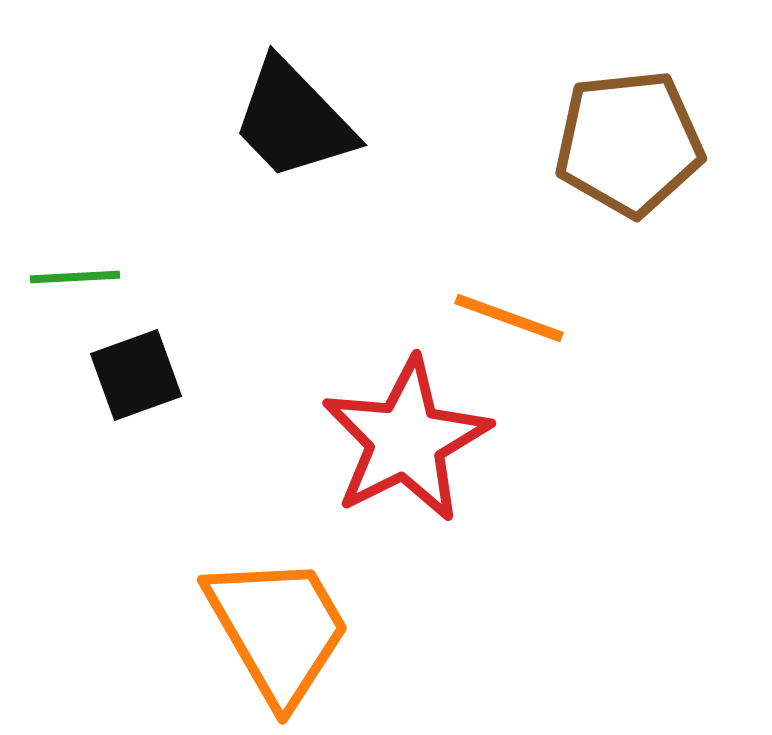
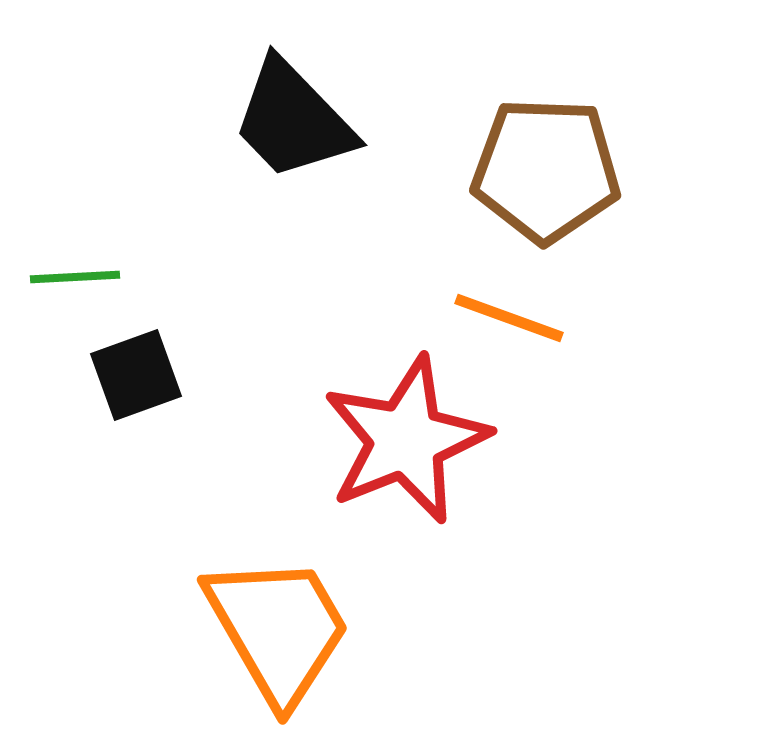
brown pentagon: moved 83 px left, 27 px down; rotated 8 degrees clockwise
red star: rotated 5 degrees clockwise
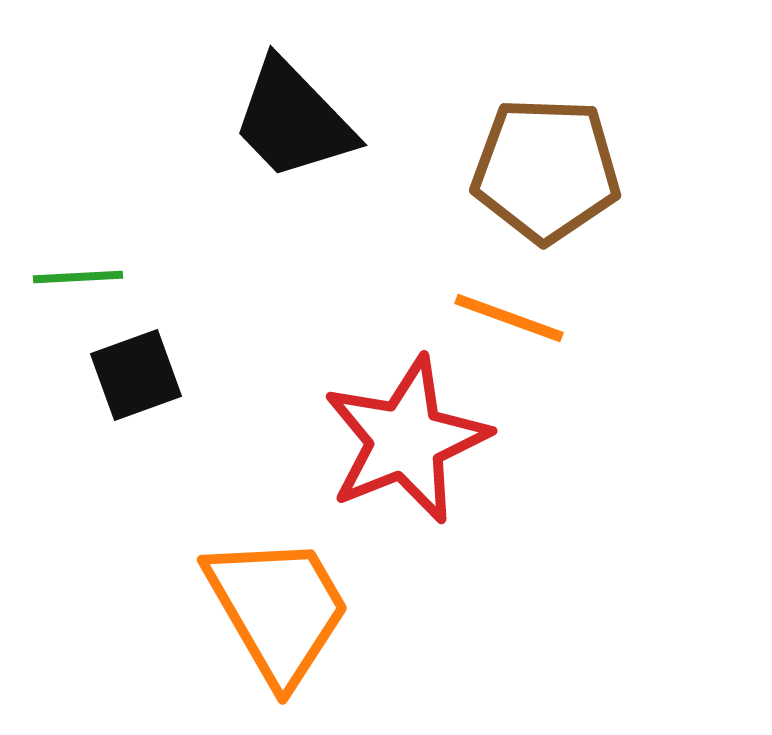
green line: moved 3 px right
orange trapezoid: moved 20 px up
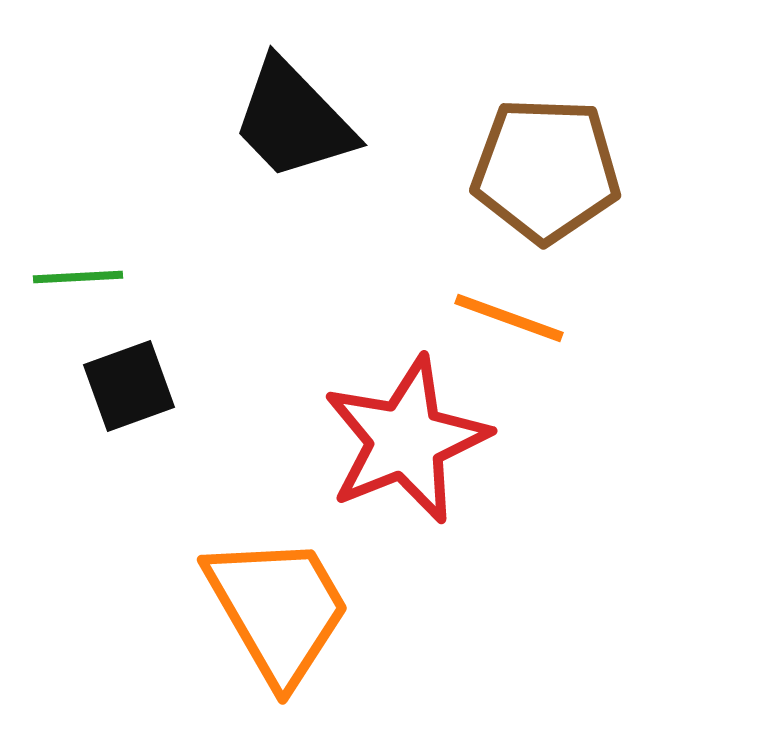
black square: moved 7 px left, 11 px down
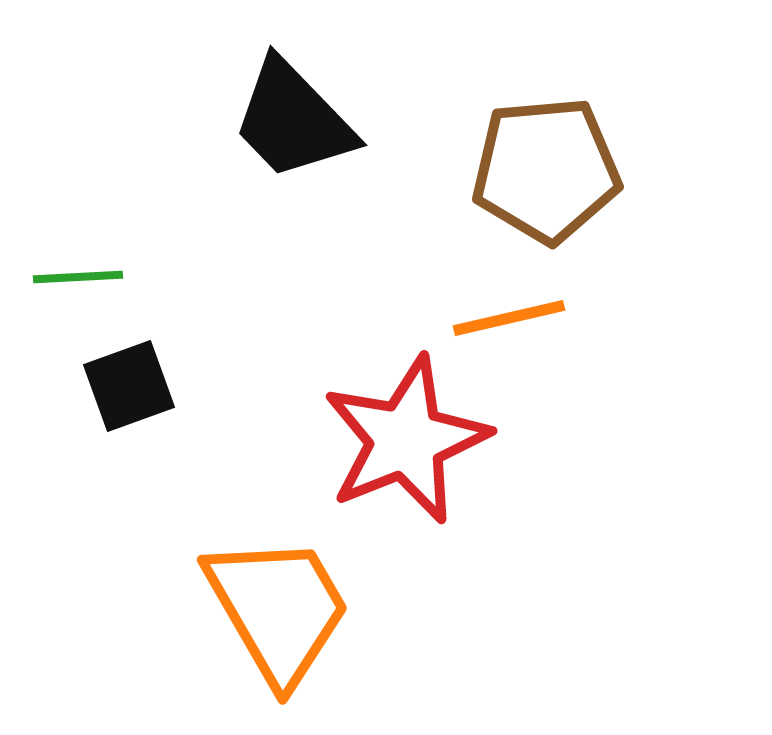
brown pentagon: rotated 7 degrees counterclockwise
orange line: rotated 33 degrees counterclockwise
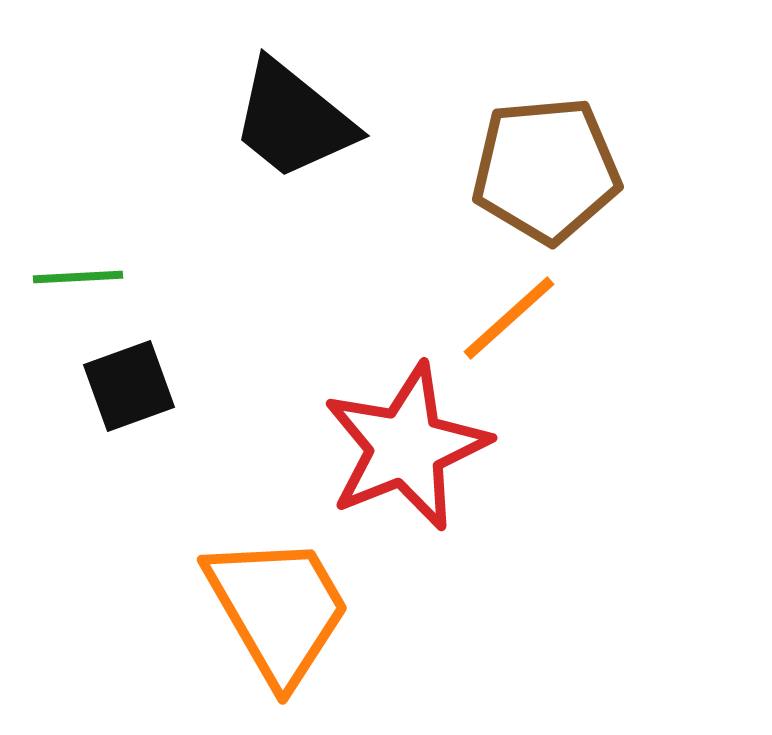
black trapezoid: rotated 7 degrees counterclockwise
orange line: rotated 29 degrees counterclockwise
red star: moved 7 px down
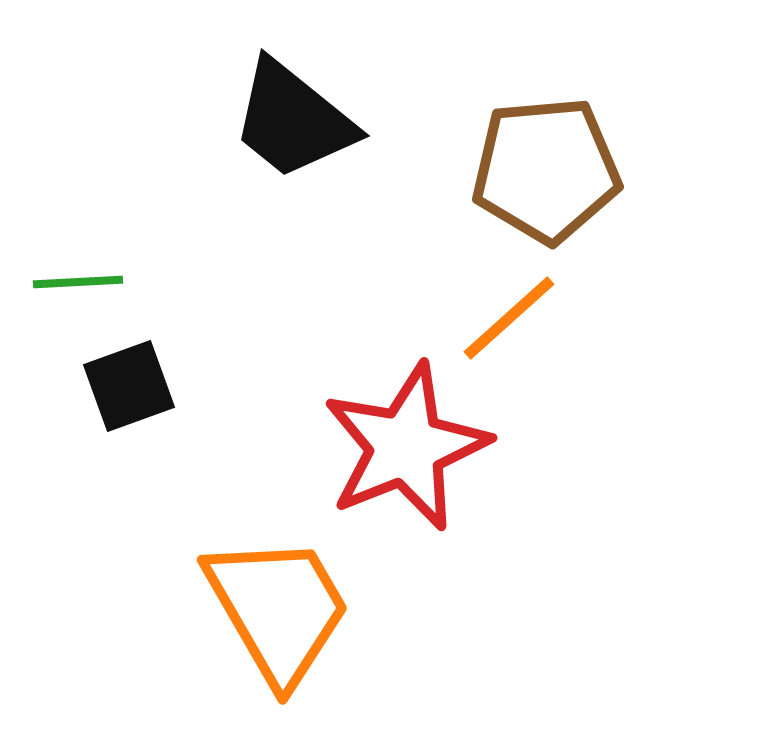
green line: moved 5 px down
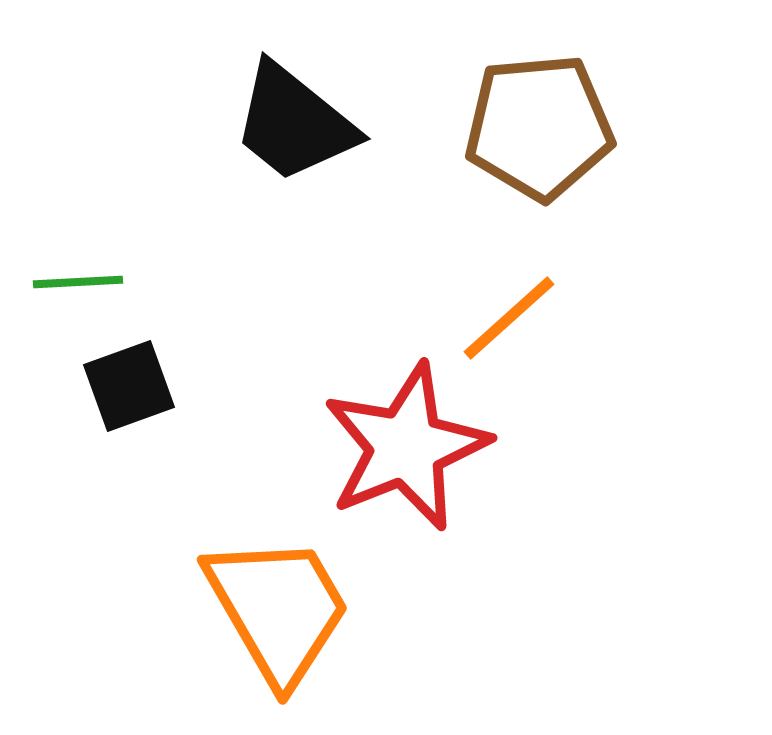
black trapezoid: moved 1 px right, 3 px down
brown pentagon: moved 7 px left, 43 px up
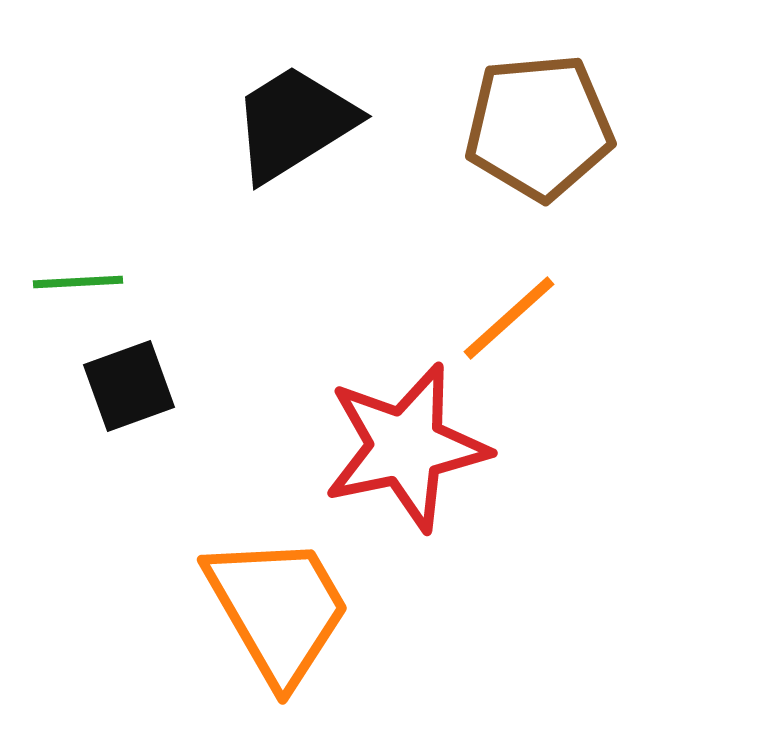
black trapezoid: rotated 109 degrees clockwise
red star: rotated 10 degrees clockwise
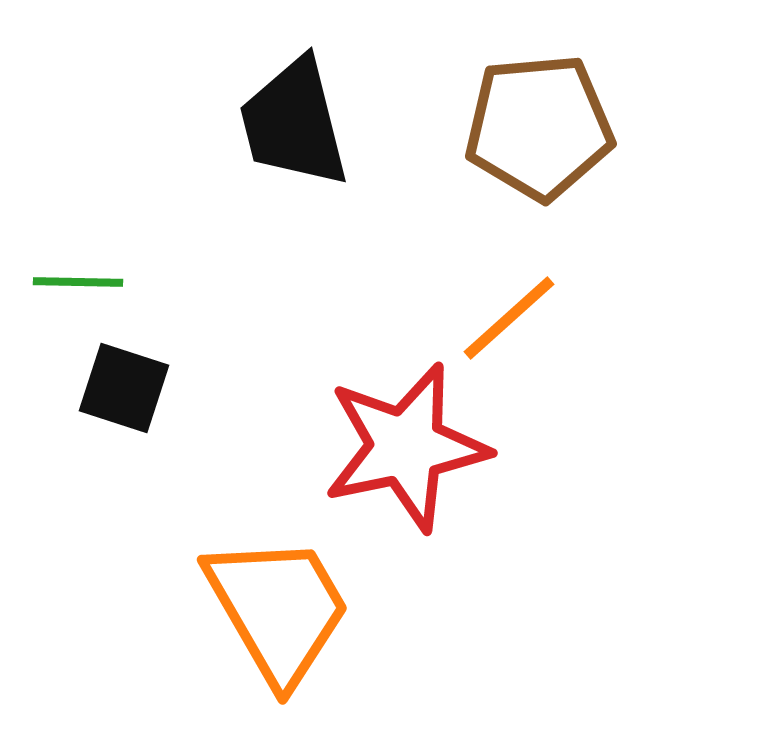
black trapezoid: rotated 72 degrees counterclockwise
green line: rotated 4 degrees clockwise
black square: moved 5 px left, 2 px down; rotated 38 degrees clockwise
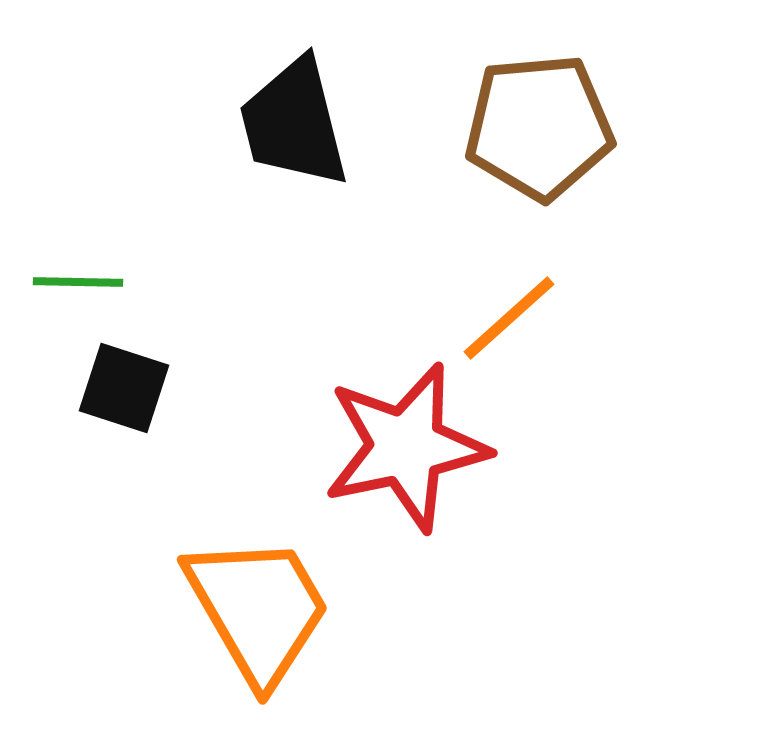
orange trapezoid: moved 20 px left
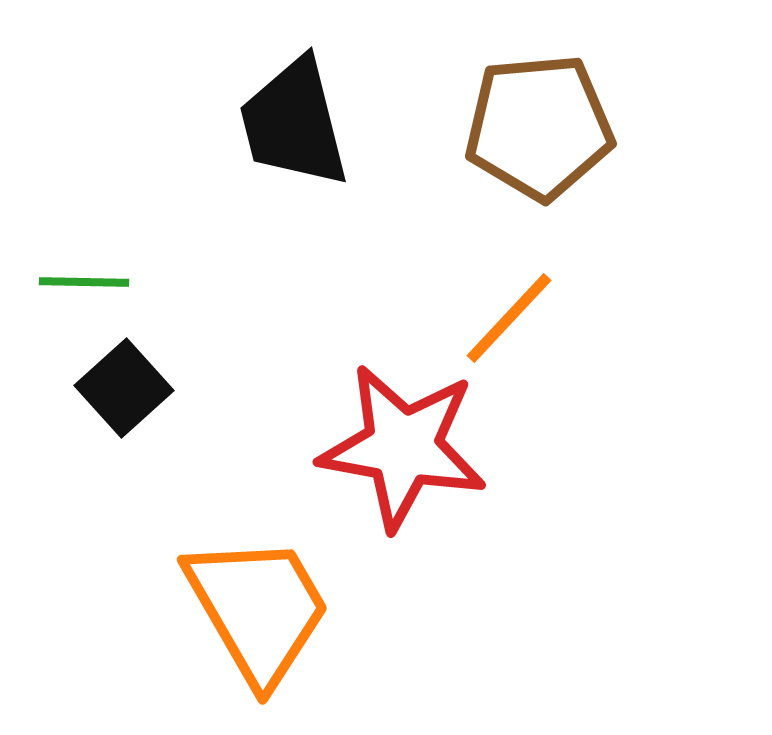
green line: moved 6 px right
orange line: rotated 5 degrees counterclockwise
black square: rotated 30 degrees clockwise
red star: moved 3 px left; rotated 22 degrees clockwise
